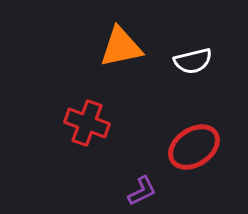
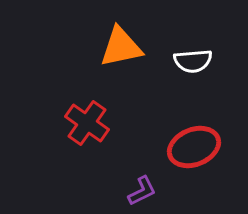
white semicircle: rotated 9 degrees clockwise
red cross: rotated 15 degrees clockwise
red ellipse: rotated 12 degrees clockwise
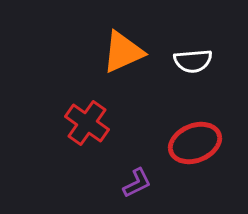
orange triangle: moved 2 px right, 5 px down; rotated 12 degrees counterclockwise
red ellipse: moved 1 px right, 4 px up
purple L-shape: moved 5 px left, 8 px up
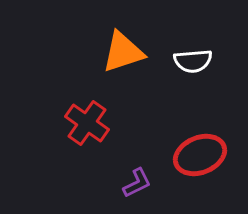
orange triangle: rotated 6 degrees clockwise
red ellipse: moved 5 px right, 12 px down
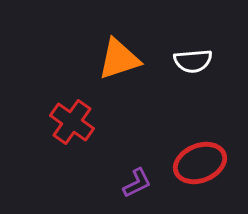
orange triangle: moved 4 px left, 7 px down
red cross: moved 15 px left, 1 px up
red ellipse: moved 8 px down
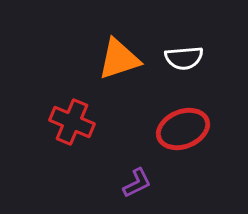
white semicircle: moved 9 px left, 3 px up
red cross: rotated 12 degrees counterclockwise
red ellipse: moved 17 px left, 34 px up
